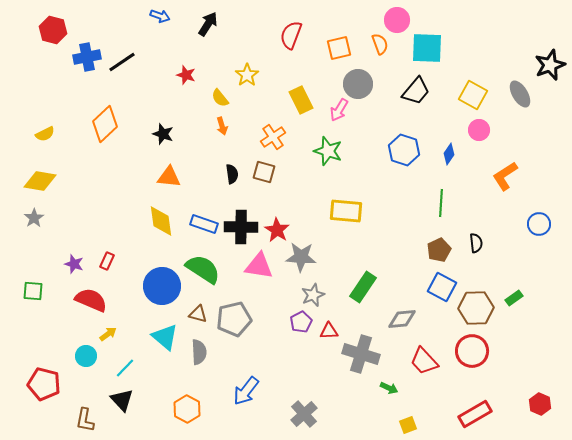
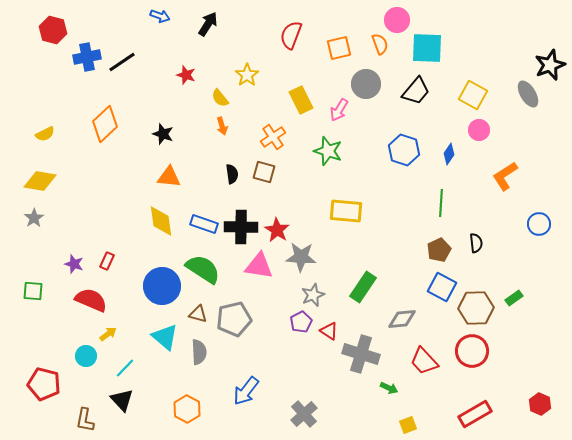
gray circle at (358, 84): moved 8 px right
gray ellipse at (520, 94): moved 8 px right
red triangle at (329, 331): rotated 36 degrees clockwise
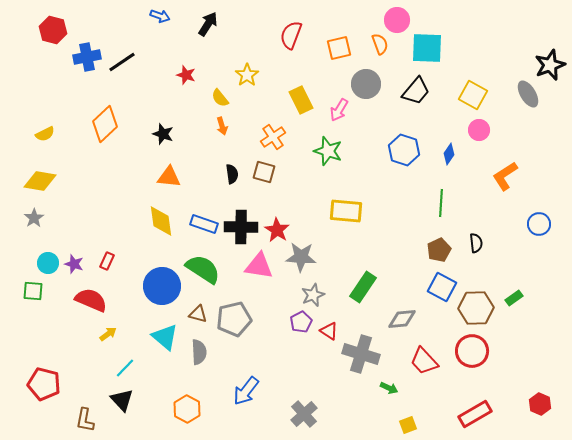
cyan circle at (86, 356): moved 38 px left, 93 px up
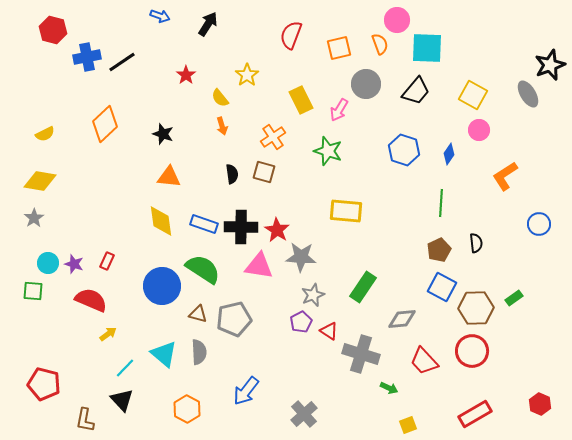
red star at (186, 75): rotated 18 degrees clockwise
cyan triangle at (165, 337): moved 1 px left, 17 px down
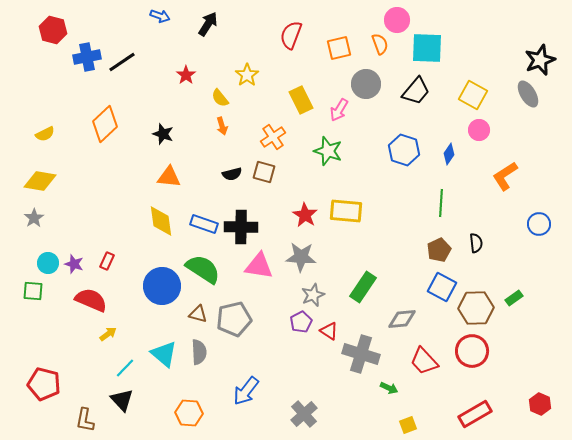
black star at (550, 65): moved 10 px left, 5 px up
black semicircle at (232, 174): rotated 84 degrees clockwise
red star at (277, 230): moved 28 px right, 15 px up
orange hexagon at (187, 409): moved 2 px right, 4 px down; rotated 24 degrees counterclockwise
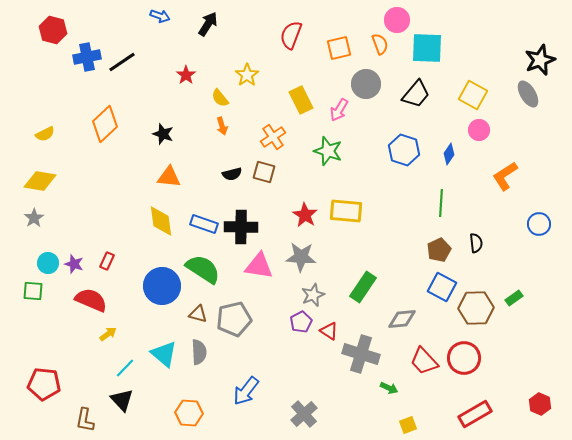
black trapezoid at (416, 91): moved 3 px down
red circle at (472, 351): moved 8 px left, 7 px down
red pentagon at (44, 384): rotated 8 degrees counterclockwise
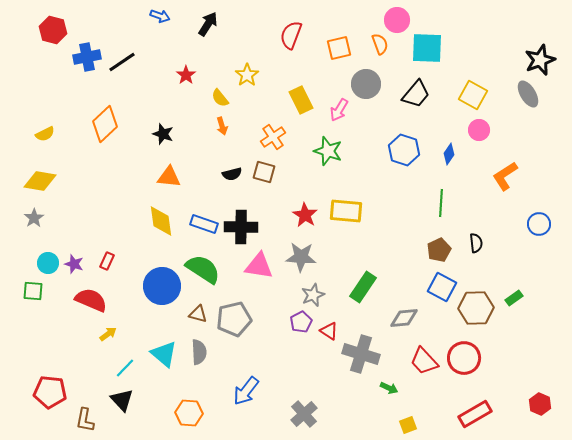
gray diamond at (402, 319): moved 2 px right, 1 px up
red pentagon at (44, 384): moved 6 px right, 8 px down
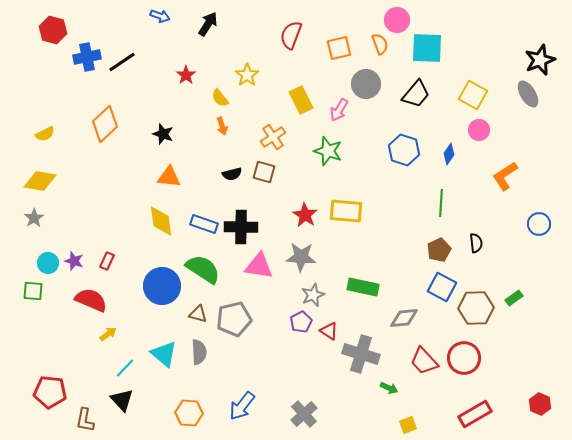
purple star at (74, 264): moved 3 px up
green rectangle at (363, 287): rotated 68 degrees clockwise
blue arrow at (246, 391): moved 4 px left, 15 px down
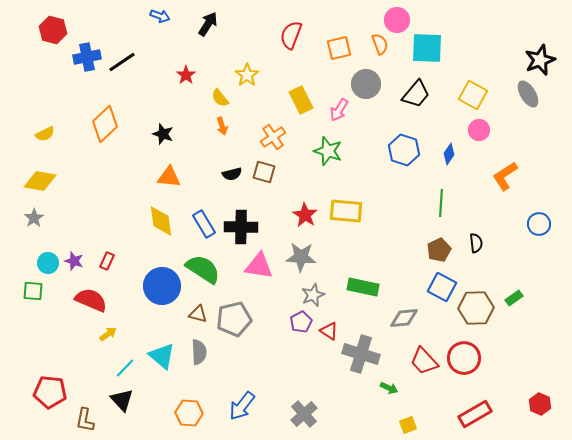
blue rectangle at (204, 224): rotated 40 degrees clockwise
cyan triangle at (164, 354): moved 2 px left, 2 px down
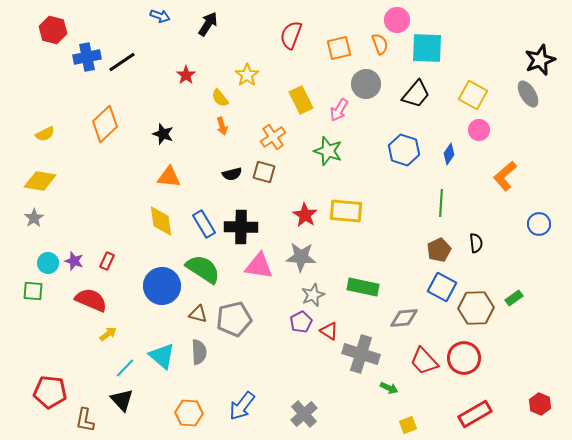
orange L-shape at (505, 176): rotated 8 degrees counterclockwise
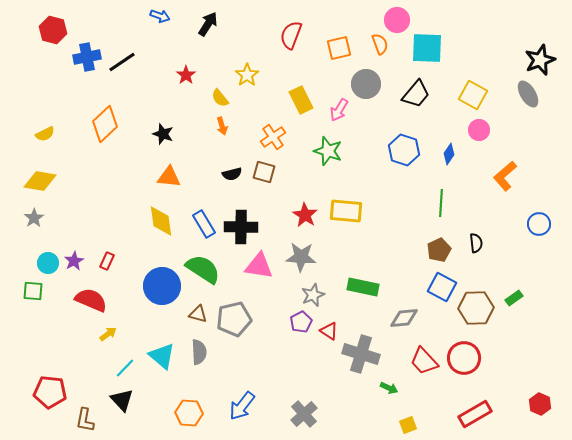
purple star at (74, 261): rotated 24 degrees clockwise
